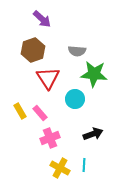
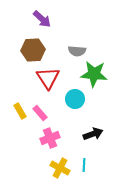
brown hexagon: rotated 15 degrees clockwise
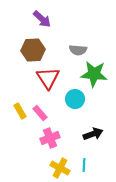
gray semicircle: moved 1 px right, 1 px up
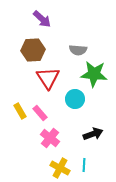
pink cross: rotated 30 degrees counterclockwise
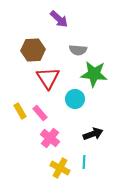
purple arrow: moved 17 px right
cyan line: moved 3 px up
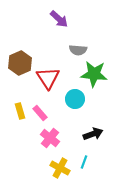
brown hexagon: moved 13 px left, 13 px down; rotated 20 degrees counterclockwise
yellow rectangle: rotated 14 degrees clockwise
cyan line: rotated 16 degrees clockwise
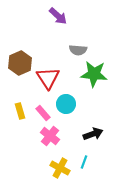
purple arrow: moved 1 px left, 3 px up
cyan circle: moved 9 px left, 5 px down
pink rectangle: moved 3 px right
pink cross: moved 2 px up
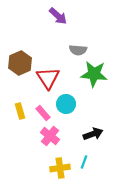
yellow cross: rotated 36 degrees counterclockwise
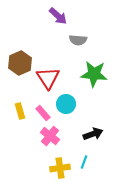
gray semicircle: moved 10 px up
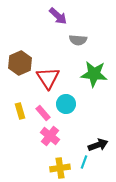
black arrow: moved 5 px right, 11 px down
